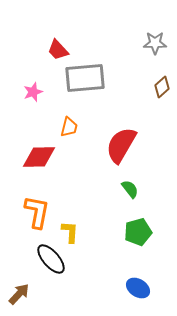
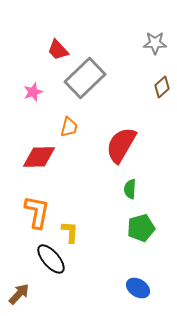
gray rectangle: rotated 39 degrees counterclockwise
green semicircle: rotated 138 degrees counterclockwise
green pentagon: moved 3 px right, 4 px up
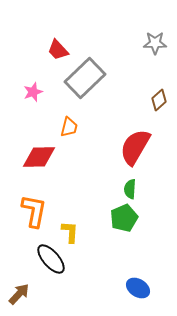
brown diamond: moved 3 px left, 13 px down
red semicircle: moved 14 px right, 2 px down
orange L-shape: moved 3 px left, 1 px up
green pentagon: moved 17 px left, 10 px up; rotated 8 degrees counterclockwise
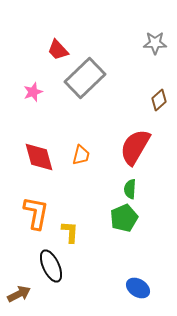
orange trapezoid: moved 12 px right, 28 px down
red diamond: rotated 76 degrees clockwise
orange L-shape: moved 2 px right, 2 px down
black ellipse: moved 7 px down; rotated 16 degrees clockwise
brown arrow: rotated 20 degrees clockwise
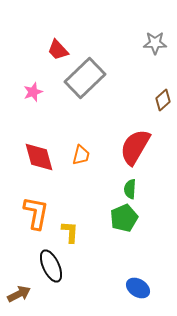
brown diamond: moved 4 px right
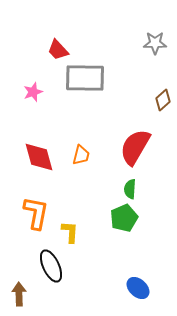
gray rectangle: rotated 45 degrees clockwise
blue ellipse: rotated 10 degrees clockwise
brown arrow: rotated 65 degrees counterclockwise
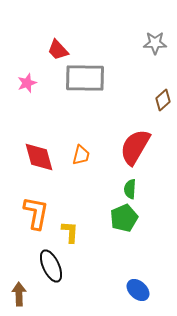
pink star: moved 6 px left, 9 px up
blue ellipse: moved 2 px down
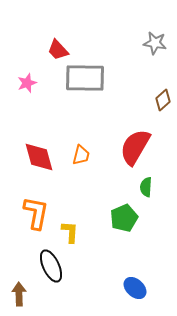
gray star: rotated 10 degrees clockwise
green semicircle: moved 16 px right, 2 px up
blue ellipse: moved 3 px left, 2 px up
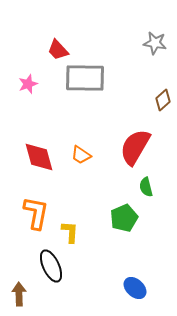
pink star: moved 1 px right, 1 px down
orange trapezoid: rotated 110 degrees clockwise
green semicircle: rotated 18 degrees counterclockwise
